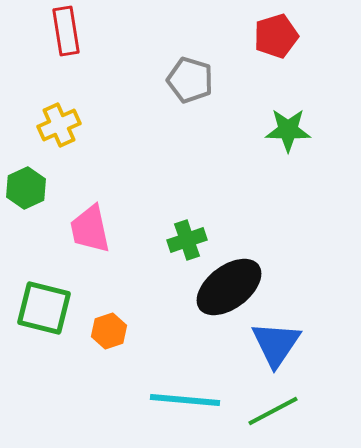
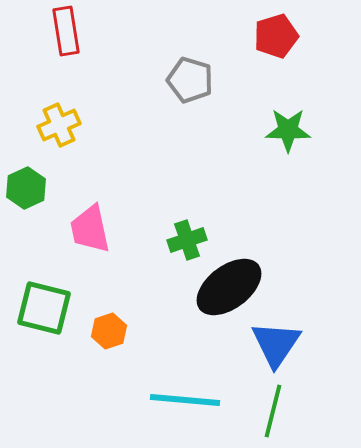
green line: rotated 48 degrees counterclockwise
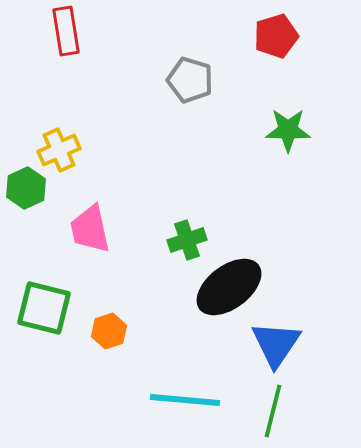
yellow cross: moved 25 px down
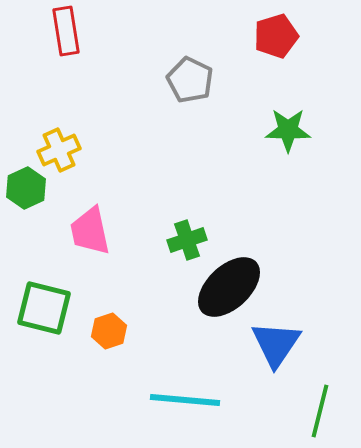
gray pentagon: rotated 9 degrees clockwise
pink trapezoid: moved 2 px down
black ellipse: rotated 6 degrees counterclockwise
green line: moved 47 px right
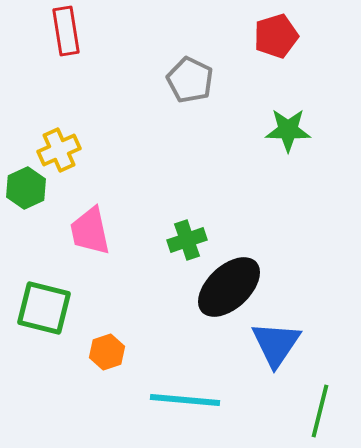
orange hexagon: moved 2 px left, 21 px down
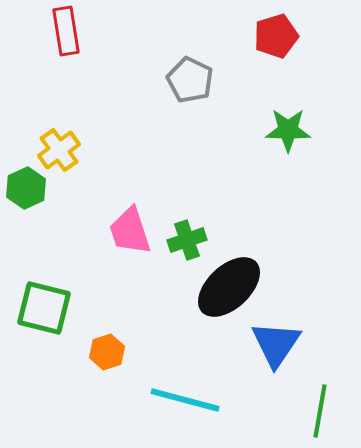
yellow cross: rotated 12 degrees counterclockwise
pink trapezoid: moved 40 px right; rotated 6 degrees counterclockwise
cyan line: rotated 10 degrees clockwise
green line: rotated 4 degrees counterclockwise
